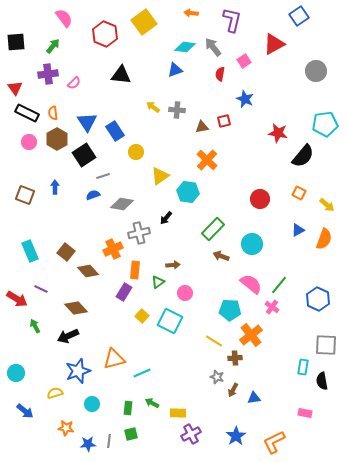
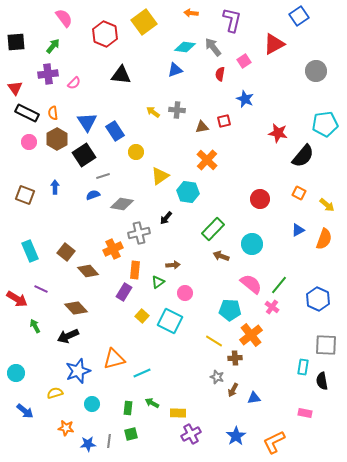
yellow arrow at (153, 107): moved 5 px down
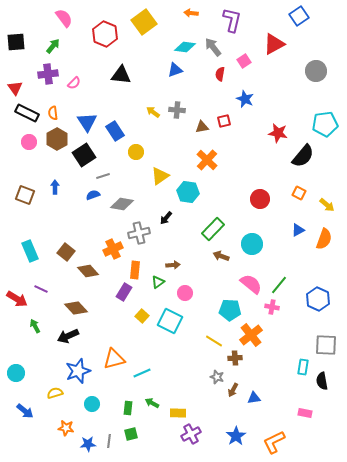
pink cross at (272, 307): rotated 24 degrees counterclockwise
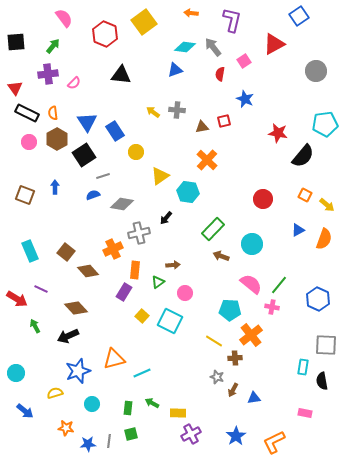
orange square at (299, 193): moved 6 px right, 2 px down
red circle at (260, 199): moved 3 px right
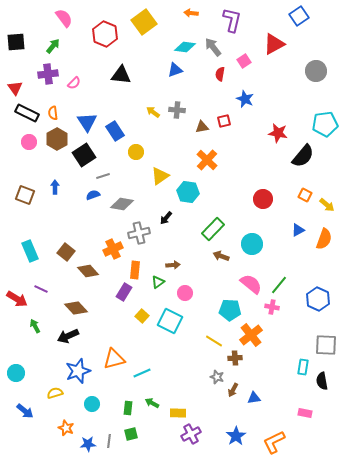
orange star at (66, 428): rotated 14 degrees clockwise
